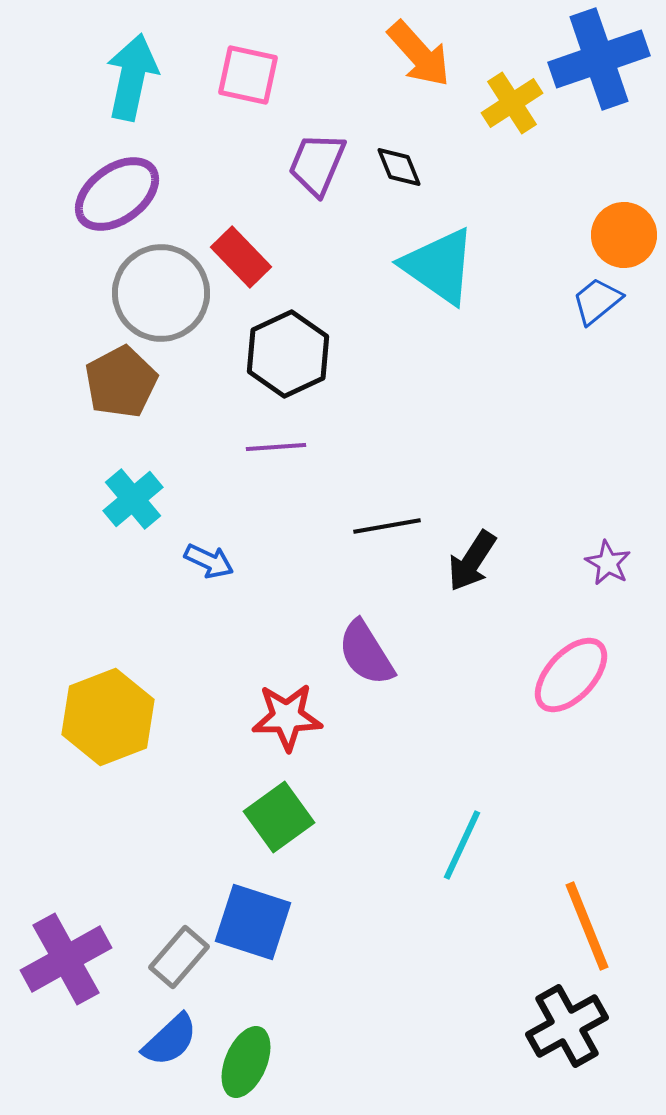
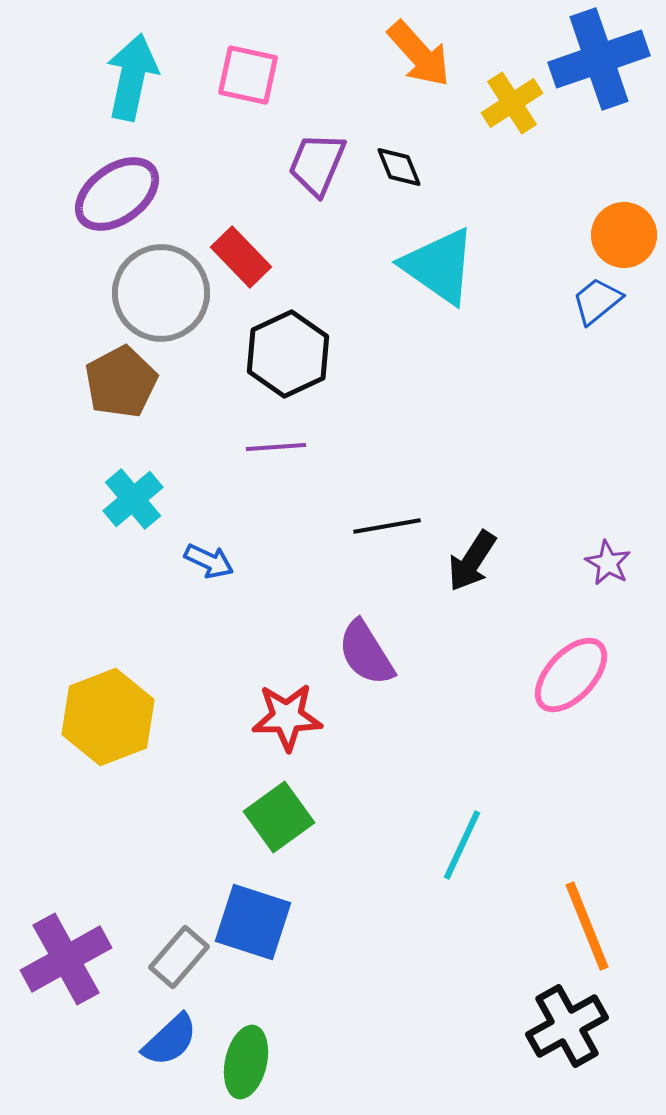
green ellipse: rotated 10 degrees counterclockwise
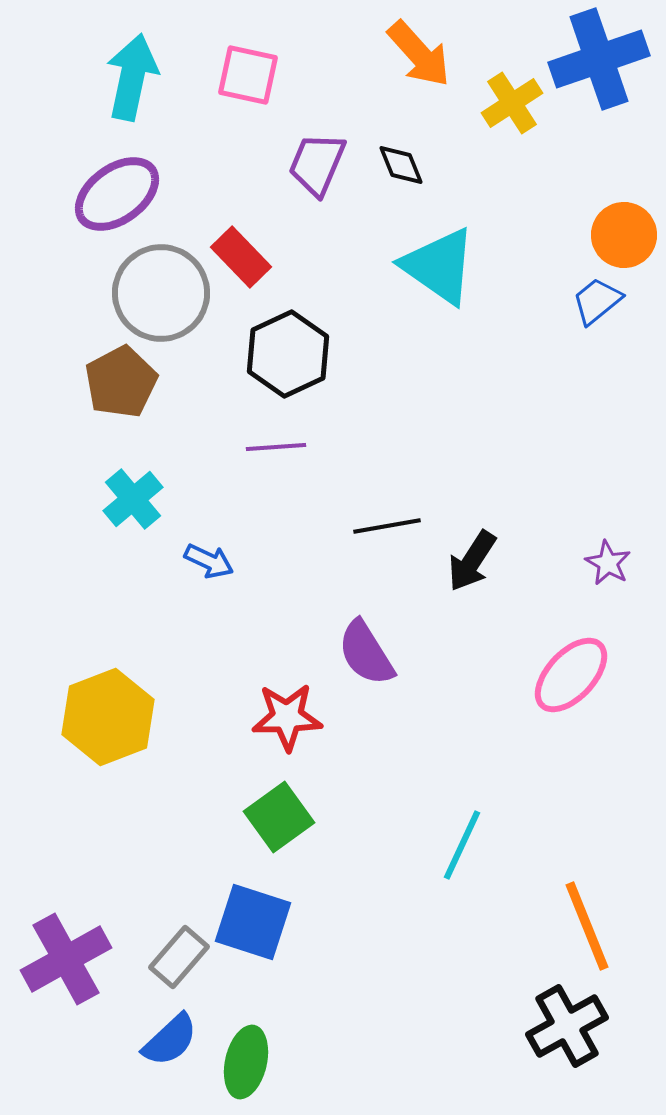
black diamond: moved 2 px right, 2 px up
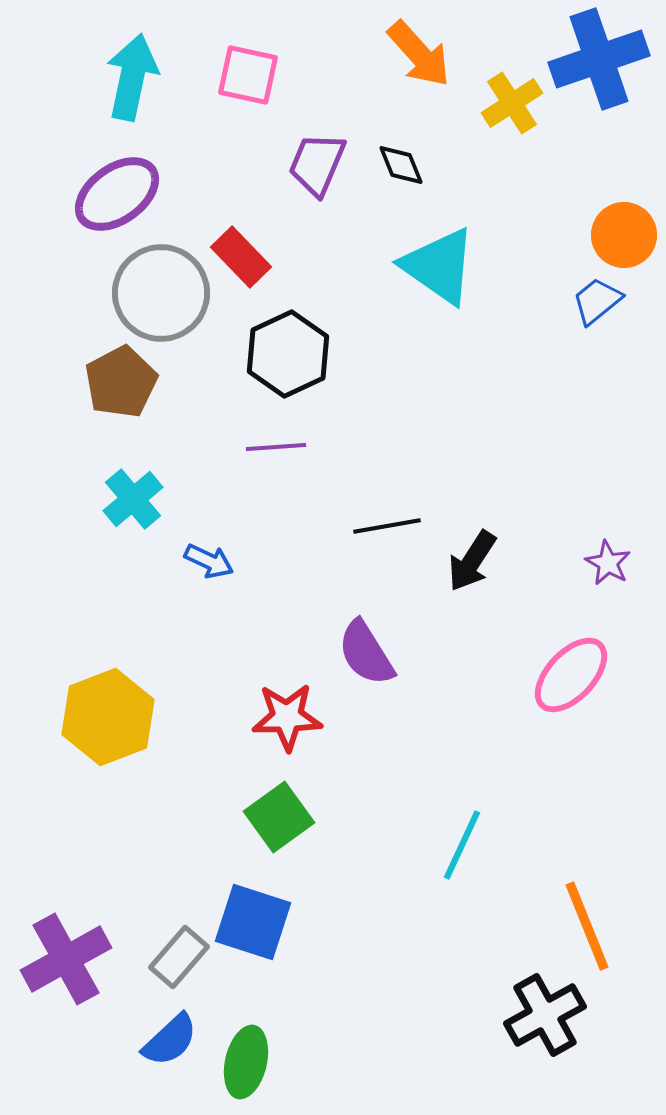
black cross: moved 22 px left, 11 px up
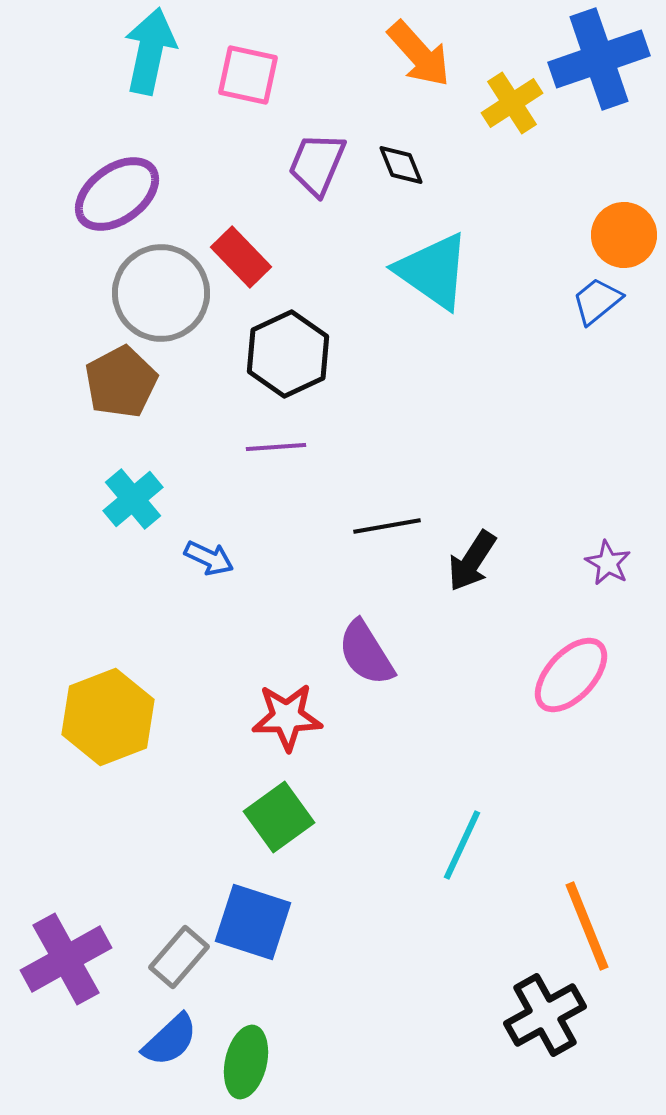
cyan arrow: moved 18 px right, 26 px up
cyan triangle: moved 6 px left, 5 px down
blue arrow: moved 3 px up
